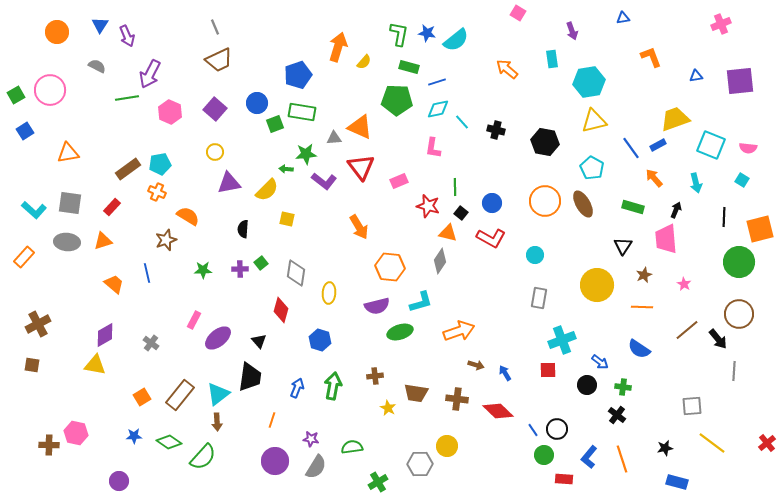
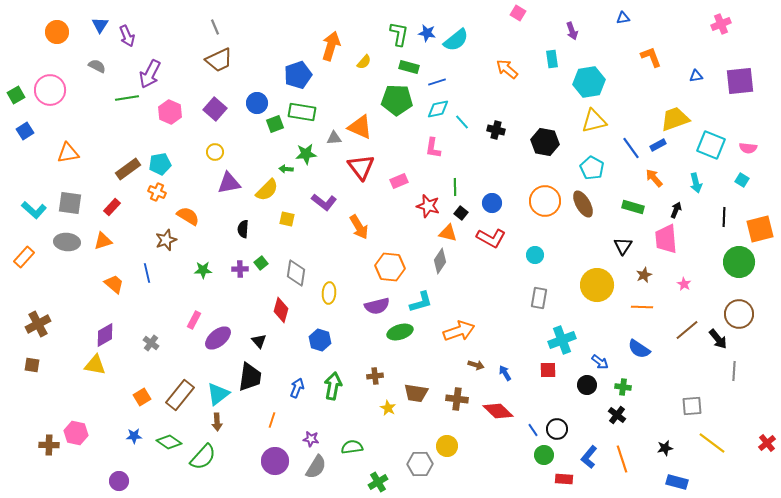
orange arrow at (338, 47): moved 7 px left, 1 px up
purple L-shape at (324, 181): moved 21 px down
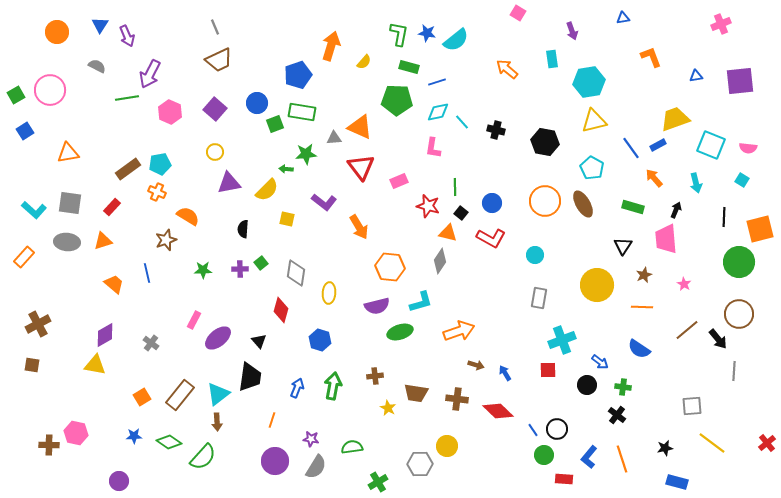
cyan diamond at (438, 109): moved 3 px down
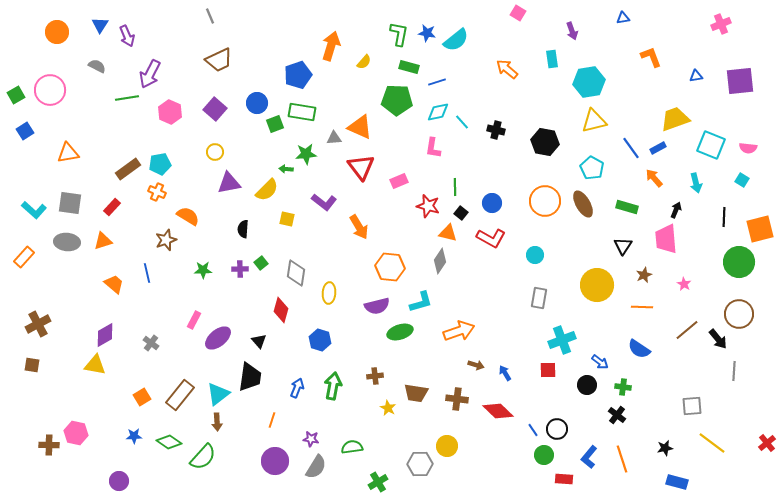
gray line at (215, 27): moved 5 px left, 11 px up
blue rectangle at (658, 145): moved 3 px down
green rectangle at (633, 207): moved 6 px left
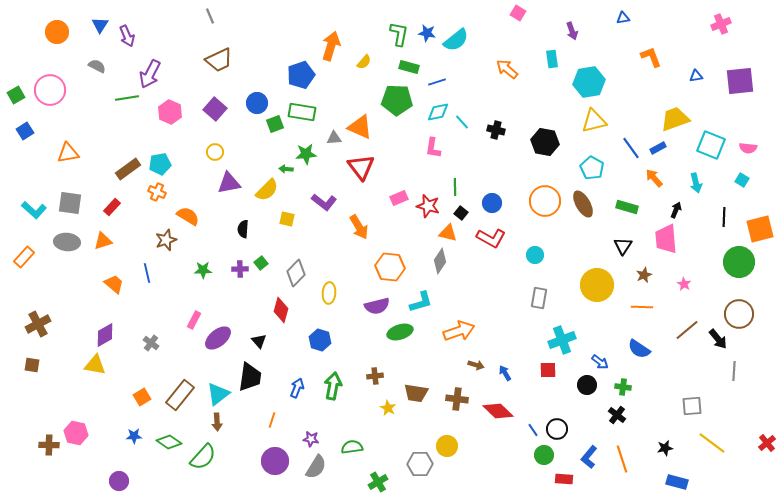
blue pentagon at (298, 75): moved 3 px right
pink rectangle at (399, 181): moved 17 px down
gray diamond at (296, 273): rotated 36 degrees clockwise
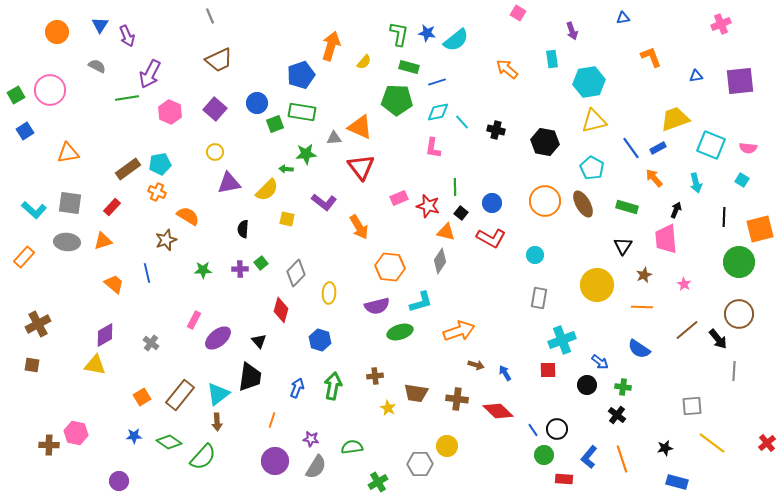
orange triangle at (448, 233): moved 2 px left, 1 px up
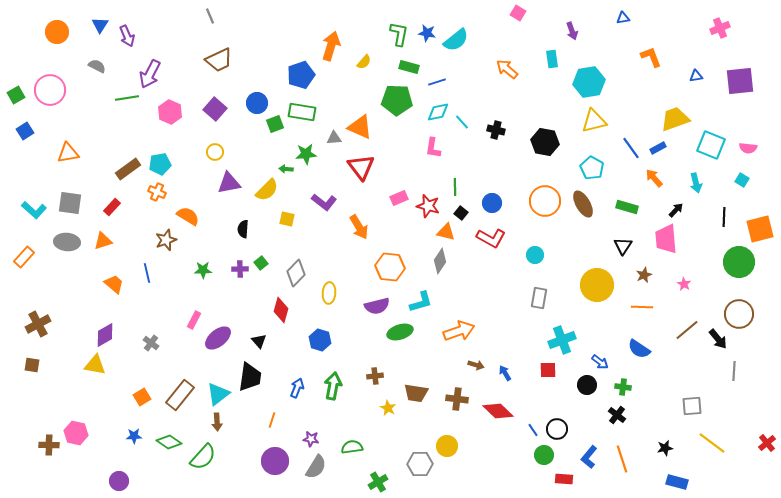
pink cross at (721, 24): moved 1 px left, 4 px down
black arrow at (676, 210): rotated 21 degrees clockwise
